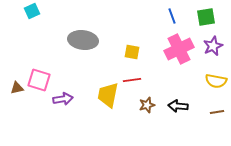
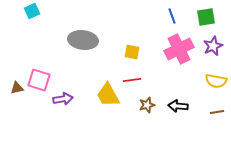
yellow trapezoid: rotated 40 degrees counterclockwise
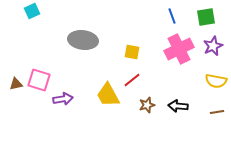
red line: rotated 30 degrees counterclockwise
brown triangle: moved 1 px left, 4 px up
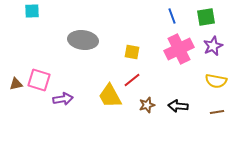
cyan square: rotated 21 degrees clockwise
yellow trapezoid: moved 2 px right, 1 px down
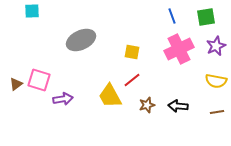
gray ellipse: moved 2 px left; rotated 32 degrees counterclockwise
purple star: moved 3 px right
brown triangle: rotated 24 degrees counterclockwise
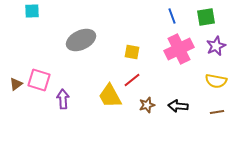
purple arrow: rotated 84 degrees counterclockwise
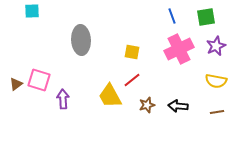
gray ellipse: rotated 68 degrees counterclockwise
